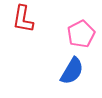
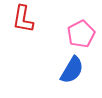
blue semicircle: moved 1 px up
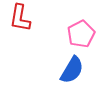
red L-shape: moved 3 px left, 1 px up
